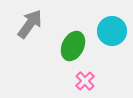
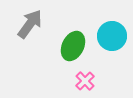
cyan circle: moved 5 px down
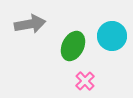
gray arrow: rotated 44 degrees clockwise
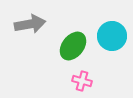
green ellipse: rotated 12 degrees clockwise
pink cross: moved 3 px left; rotated 30 degrees counterclockwise
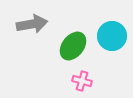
gray arrow: moved 2 px right
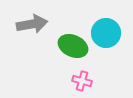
cyan circle: moved 6 px left, 3 px up
green ellipse: rotated 76 degrees clockwise
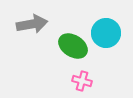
green ellipse: rotated 8 degrees clockwise
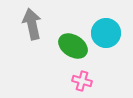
gray arrow: rotated 92 degrees counterclockwise
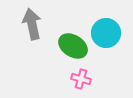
pink cross: moved 1 px left, 2 px up
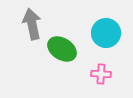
green ellipse: moved 11 px left, 3 px down
pink cross: moved 20 px right, 5 px up; rotated 12 degrees counterclockwise
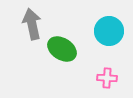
cyan circle: moved 3 px right, 2 px up
pink cross: moved 6 px right, 4 px down
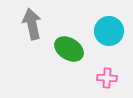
green ellipse: moved 7 px right
